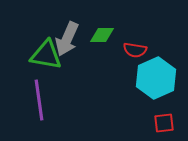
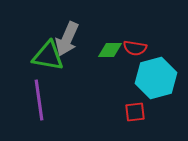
green diamond: moved 8 px right, 15 px down
red semicircle: moved 2 px up
green triangle: moved 2 px right, 1 px down
cyan hexagon: rotated 9 degrees clockwise
red square: moved 29 px left, 11 px up
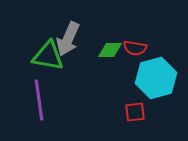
gray arrow: moved 1 px right
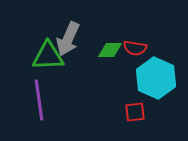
green triangle: rotated 12 degrees counterclockwise
cyan hexagon: rotated 21 degrees counterclockwise
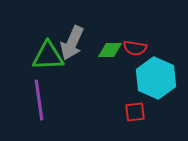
gray arrow: moved 4 px right, 4 px down
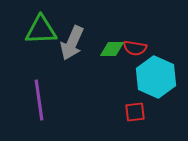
green diamond: moved 2 px right, 1 px up
green triangle: moved 7 px left, 26 px up
cyan hexagon: moved 1 px up
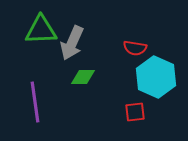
green diamond: moved 29 px left, 28 px down
purple line: moved 4 px left, 2 px down
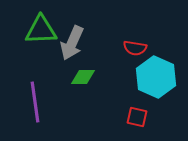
red square: moved 2 px right, 5 px down; rotated 20 degrees clockwise
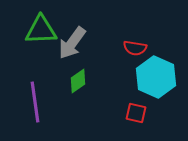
gray arrow: rotated 12 degrees clockwise
green diamond: moved 5 px left, 4 px down; rotated 35 degrees counterclockwise
red square: moved 1 px left, 4 px up
